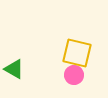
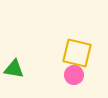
green triangle: rotated 20 degrees counterclockwise
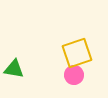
yellow square: rotated 32 degrees counterclockwise
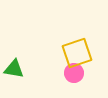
pink circle: moved 2 px up
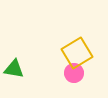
yellow square: rotated 12 degrees counterclockwise
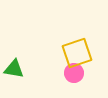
yellow square: rotated 12 degrees clockwise
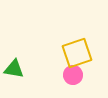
pink circle: moved 1 px left, 2 px down
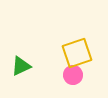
green triangle: moved 7 px right, 3 px up; rotated 35 degrees counterclockwise
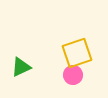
green triangle: moved 1 px down
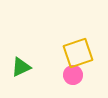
yellow square: moved 1 px right
